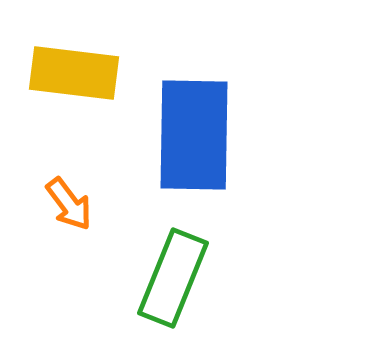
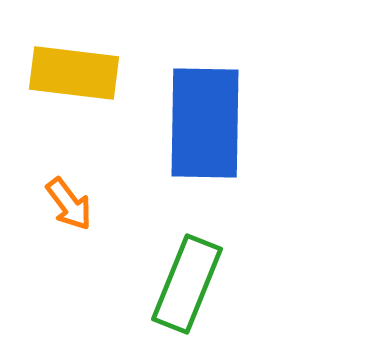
blue rectangle: moved 11 px right, 12 px up
green rectangle: moved 14 px right, 6 px down
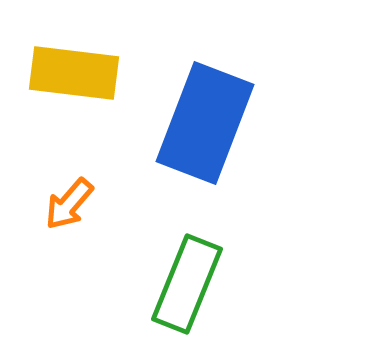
blue rectangle: rotated 20 degrees clockwise
orange arrow: rotated 78 degrees clockwise
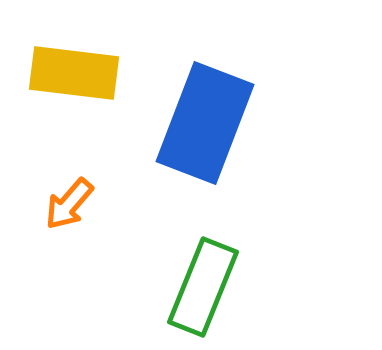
green rectangle: moved 16 px right, 3 px down
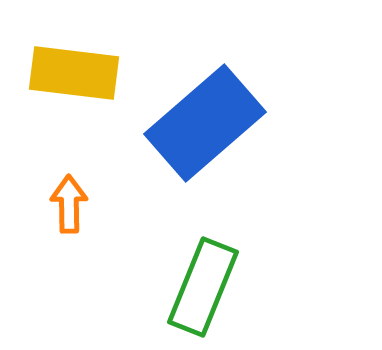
blue rectangle: rotated 28 degrees clockwise
orange arrow: rotated 138 degrees clockwise
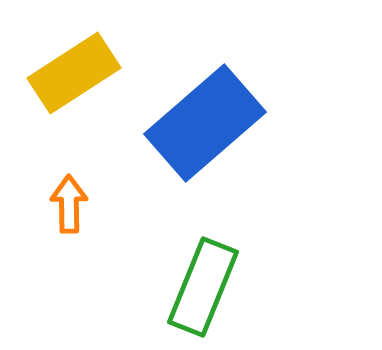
yellow rectangle: rotated 40 degrees counterclockwise
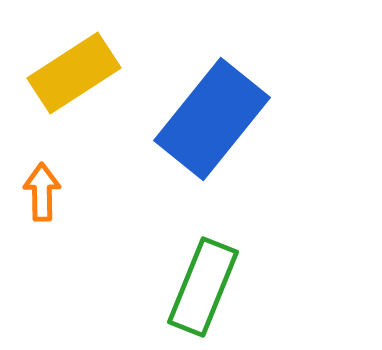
blue rectangle: moved 7 px right, 4 px up; rotated 10 degrees counterclockwise
orange arrow: moved 27 px left, 12 px up
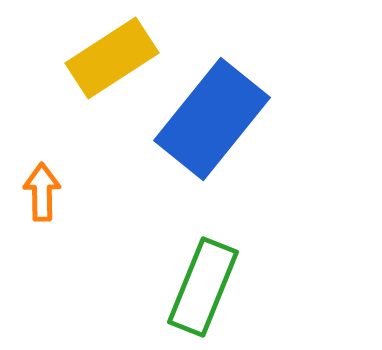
yellow rectangle: moved 38 px right, 15 px up
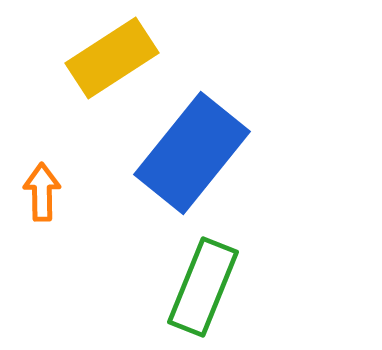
blue rectangle: moved 20 px left, 34 px down
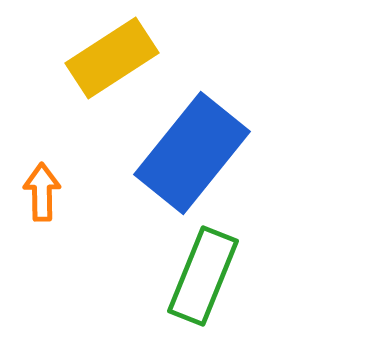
green rectangle: moved 11 px up
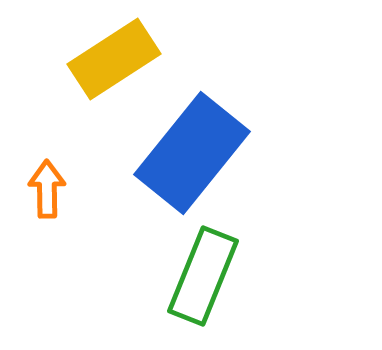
yellow rectangle: moved 2 px right, 1 px down
orange arrow: moved 5 px right, 3 px up
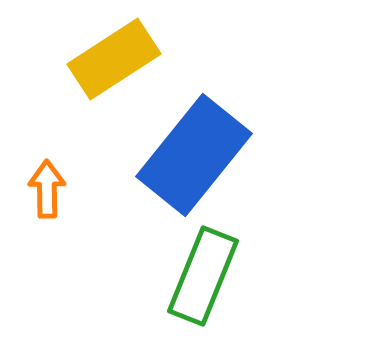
blue rectangle: moved 2 px right, 2 px down
